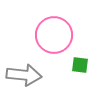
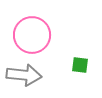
pink circle: moved 22 px left
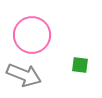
gray arrow: rotated 16 degrees clockwise
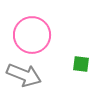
green square: moved 1 px right, 1 px up
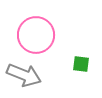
pink circle: moved 4 px right
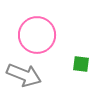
pink circle: moved 1 px right
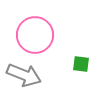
pink circle: moved 2 px left
